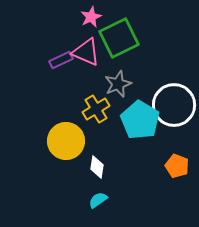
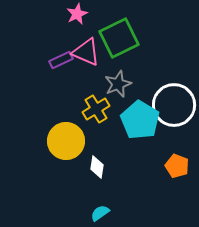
pink star: moved 14 px left, 3 px up
cyan semicircle: moved 2 px right, 13 px down
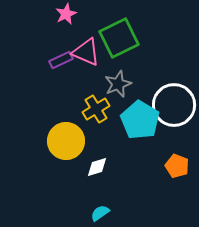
pink star: moved 11 px left
white diamond: rotated 65 degrees clockwise
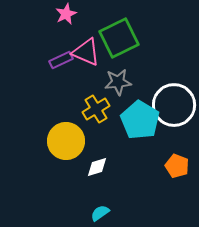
gray star: moved 2 px up; rotated 16 degrees clockwise
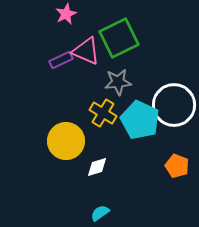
pink triangle: moved 1 px up
yellow cross: moved 7 px right, 4 px down; rotated 28 degrees counterclockwise
cyan pentagon: rotated 6 degrees counterclockwise
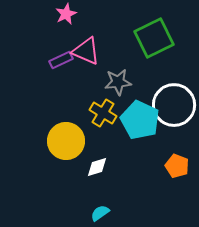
green square: moved 35 px right
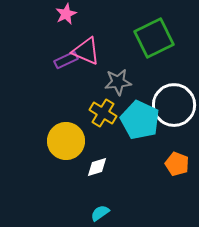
purple rectangle: moved 5 px right
orange pentagon: moved 2 px up
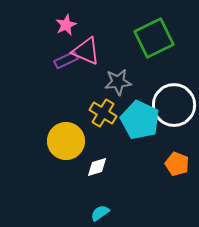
pink star: moved 11 px down
